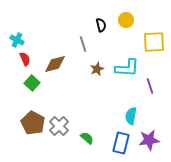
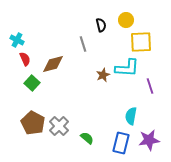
yellow square: moved 13 px left
brown diamond: moved 2 px left
brown star: moved 6 px right, 6 px down
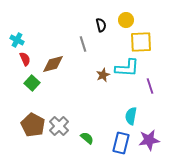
brown pentagon: moved 2 px down
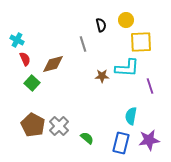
brown star: moved 1 px left, 1 px down; rotated 24 degrees clockwise
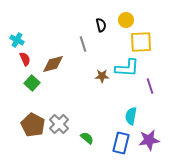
gray cross: moved 2 px up
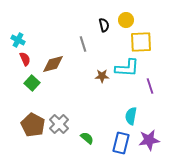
black semicircle: moved 3 px right
cyan cross: moved 1 px right
